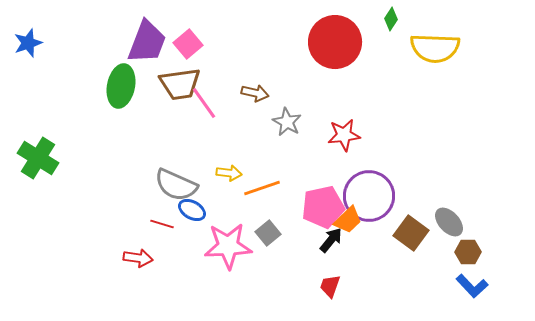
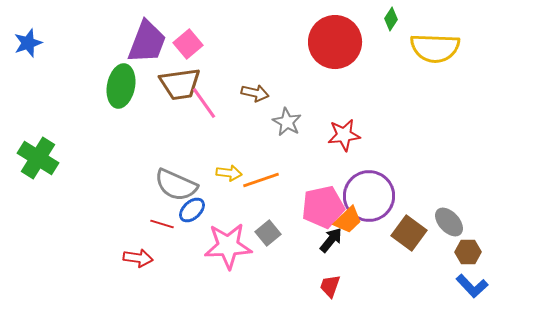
orange line: moved 1 px left, 8 px up
blue ellipse: rotated 72 degrees counterclockwise
brown square: moved 2 px left
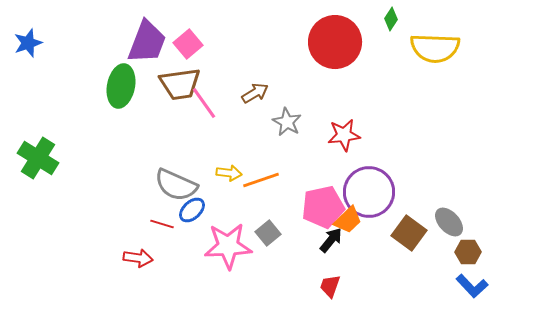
brown arrow: rotated 44 degrees counterclockwise
purple circle: moved 4 px up
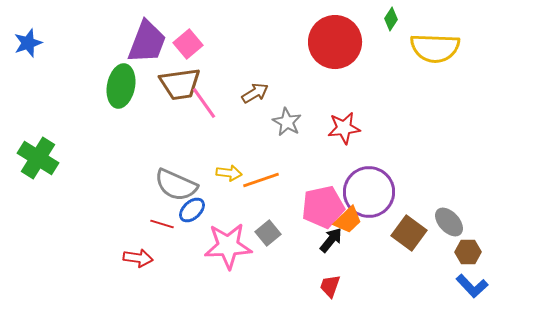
red star: moved 7 px up
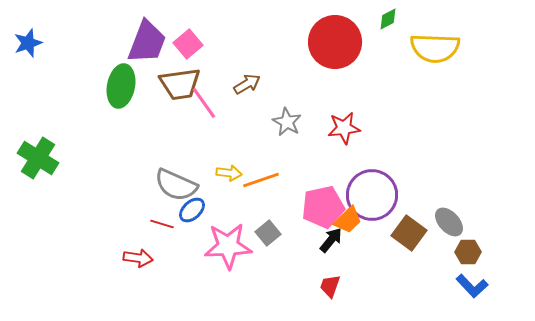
green diamond: moved 3 px left; rotated 30 degrees clockwise
brown arrow: moved 8 px left, 9 px up
purple circle: moved 3 px right, 3 px down
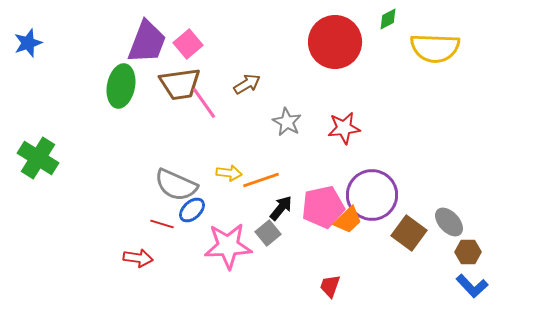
black arrow: moved 50 px left, 32 px up
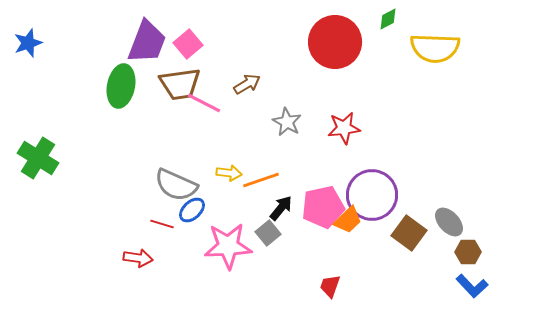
pink line: rotated 28 degrees counterclockwise
